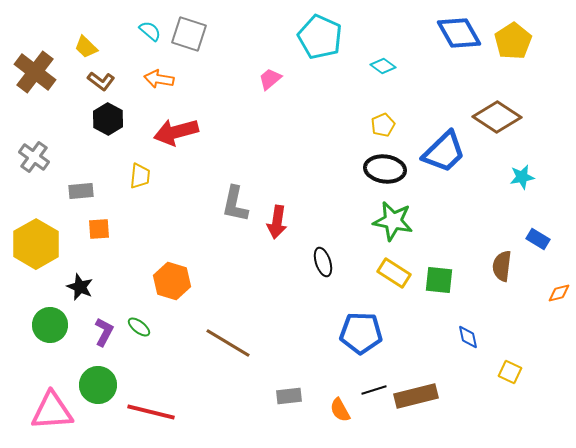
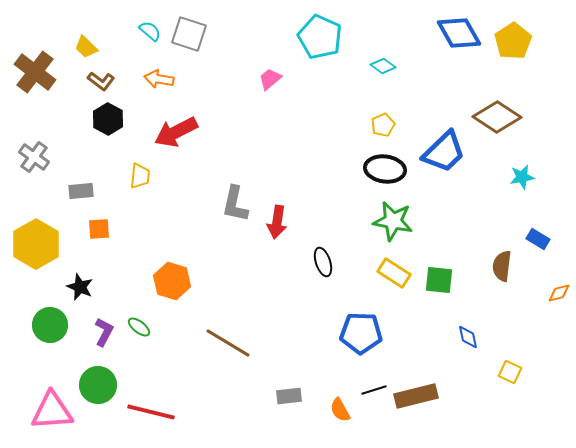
red arrow at (176, 132): rotated 12 degrees counterclockwise
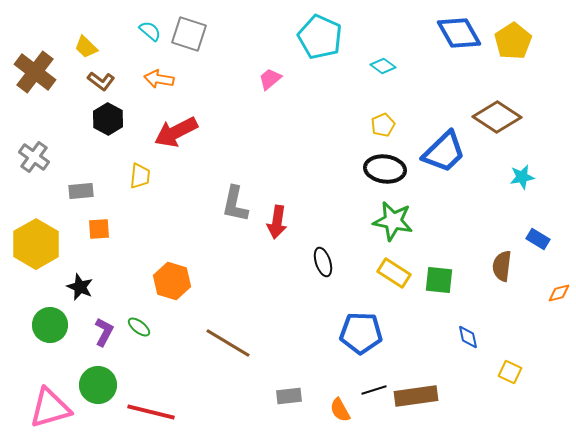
brown rectangle at (416, 396): rotated 6 degrees clockwise
pink triangle at (52, 411): moved 2 px left, 3 px up; rotated 12 degrees counterclockwise
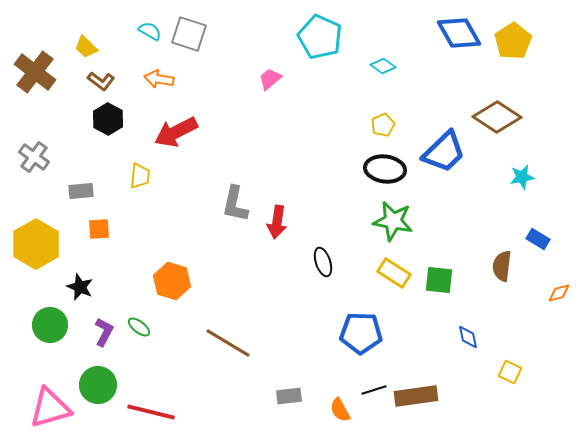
cyan semicircle at (150, 31): rotated 10 degrees counterclockwise
